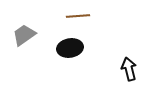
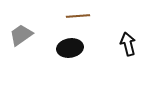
gray trapezoid: moved 3 px left
black arrow: moved 1 px left, 25 px up
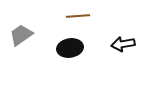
black arrow: moved 5 px left; rotated 85 degrees counterclockwise
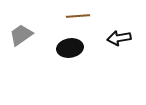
black arrow: moved 4 px left, 6 px up
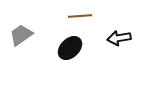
brown line: moved 2 px right
black ellipse: rotated 35 degrees counterclockwise
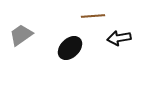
brown line: moved 13 px right
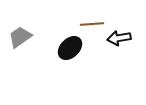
brown line: moved 1 px left, 8 px down
gray trapezoid: moved 1 px left, 2 px down
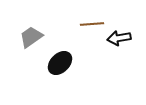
gray trapezoid: moved 11 px right
black ellipse: moved 10 px left, 15 px down
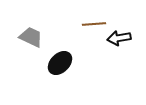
brown line: moved 2 px right
gray trapezoid: rotated 60 degrees clockwise
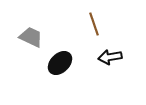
brown line: rotated 75 degrees clockwise
black arrow: moved 9 px left, 19 px down
